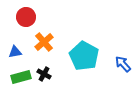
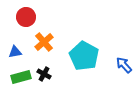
blue arrow: moved 1 px right, 1 px down
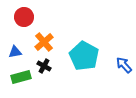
red circle: moved 2 px left
black cross: moved 8 px up
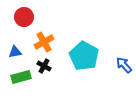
orange cross: rotated 12 degrees clockwise
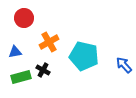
red circle: moved 1 px down
orange cross: moved 5 px right
cyan pentagon: rotated 16 degrees counterclockwise
black cross: moved 1 px left, 4 px down
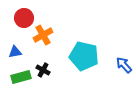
orange cross: moved 6 px left, 7 px up
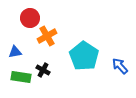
red circle: moved 6 px right
orange cross: moved 4 px right, 1 px down
cyan pentagon: rotated 20 degrees clockwise
blue arrow: moved 4 px left, 1 px down
green rectangle: rotated 24 degrees clockwise
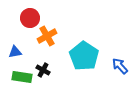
green rectangle: moved 1 px right
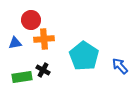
red circle: moved 1 px right, 2 px down
orange cross: moved 3 px left, 3 px down; rotated 24 degrees clockwise
blue triangle: moved 9 px up
green rectangle: rotated 18 degrees counterclockwise
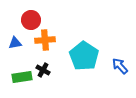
orange cross: moved 1 px right, 1 px down
